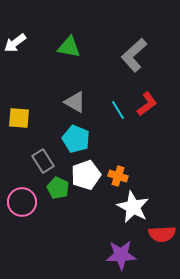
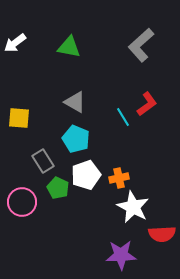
gray L-shape: moved 7 px right, 10 px up
cyan line: moved 5 px right, 7 px down
orange cross: moved 1 px right, 2 px down; rotated 30 degrees counterclockwise
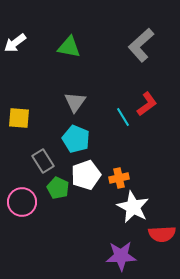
gray triangle: rotated 35 degrees clockwise
purple star: moved 1 px down
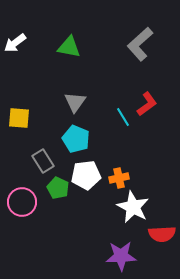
gray L-shape: moved 1 px left, 1 px up
white pentagon: rotated 12 degrees clockwise
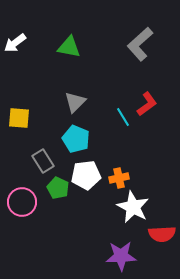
gray triangle: rotated 10 degrees clockwise
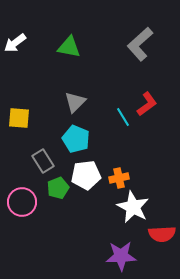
green pentagon: rotated 25 degrees clockwise
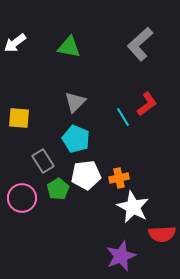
green pentagon: moved 1 px down; rotated 10 degrees counterclockwise
pink circle: moved 4 px up
purple star: rotated 20 degrees counterclockwise
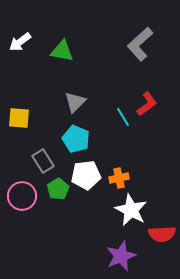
white arrow: moved 5 px right, 1 px up
green triangle: moved 7 px left, 4 px down
pink circle: moved 2 px up
white star: moved 2 px left, 3 px down
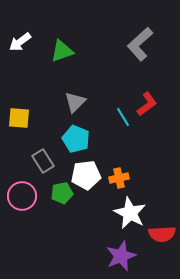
green triangle: rotated 30 degrees counterclockwise
green pentagon: moved 4 px right, 4 px down; rotated 20 degrees clockwise
white star: moved 1 px left, 3 px down
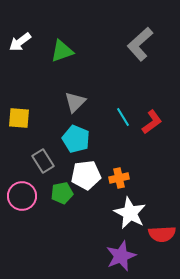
red L-shape: moved 5 px right, 18 px down
